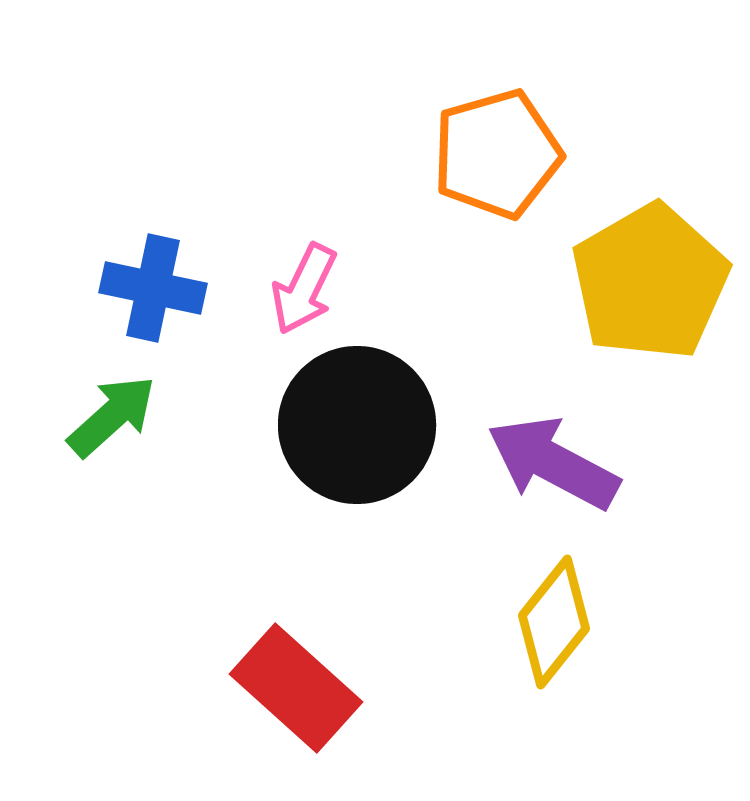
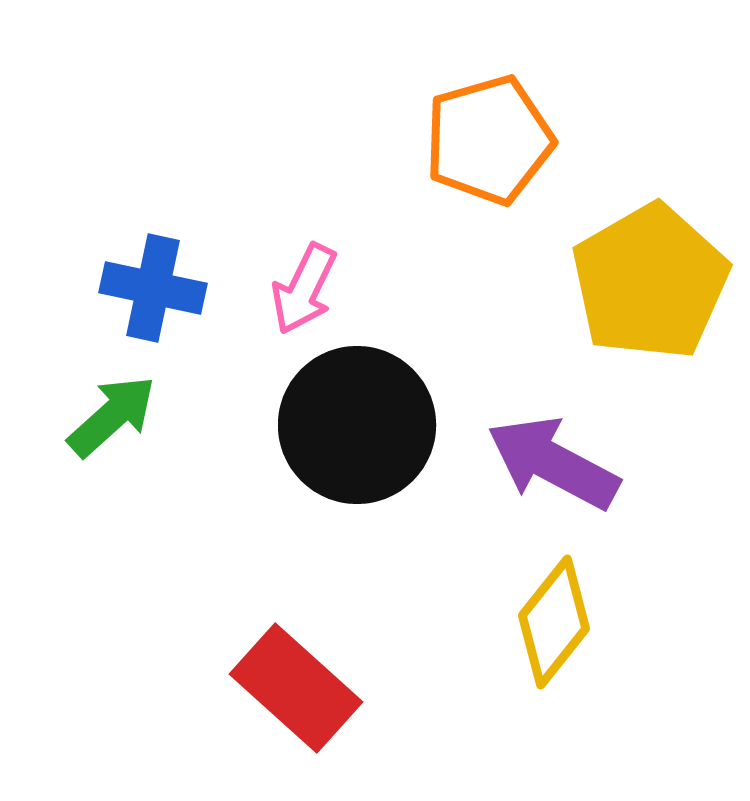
orange pentagon: moved 8 px left, 14 px up
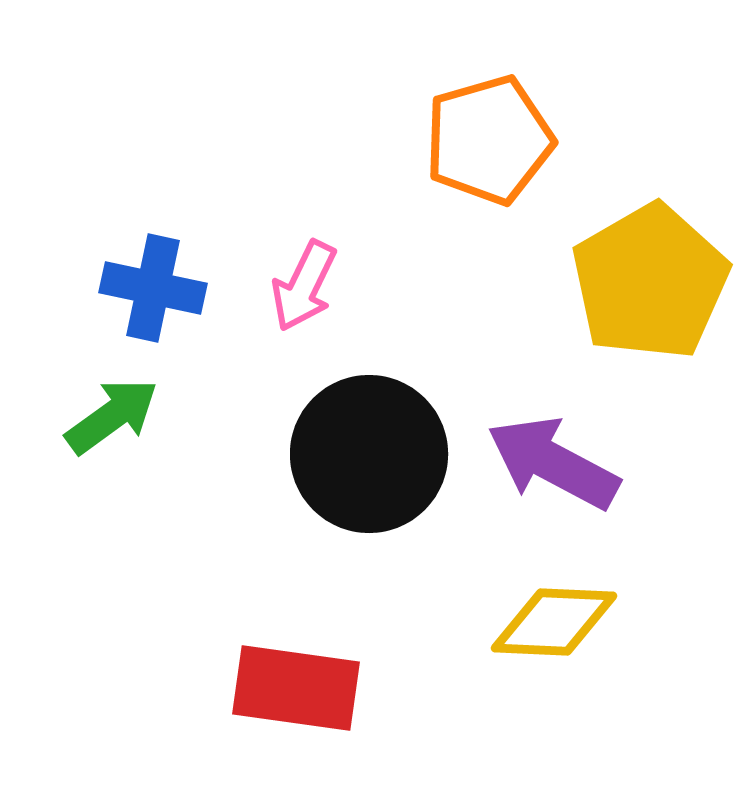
pink arrow: moved 3 px up
green arrow: rotated 6 degrees clockwise
black circle: moved 12 px right, 29 px down
yellow diamond: rotated 54 degrees clockwise
red rectangle: rotated 34 degrees counterclockwise
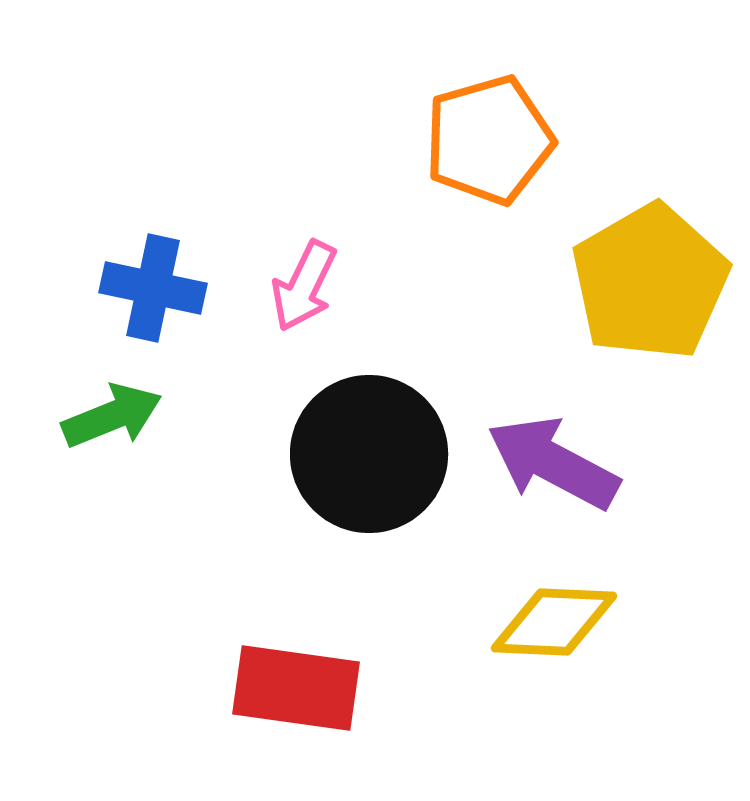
green arrow: rotated 14 degrees clockwise
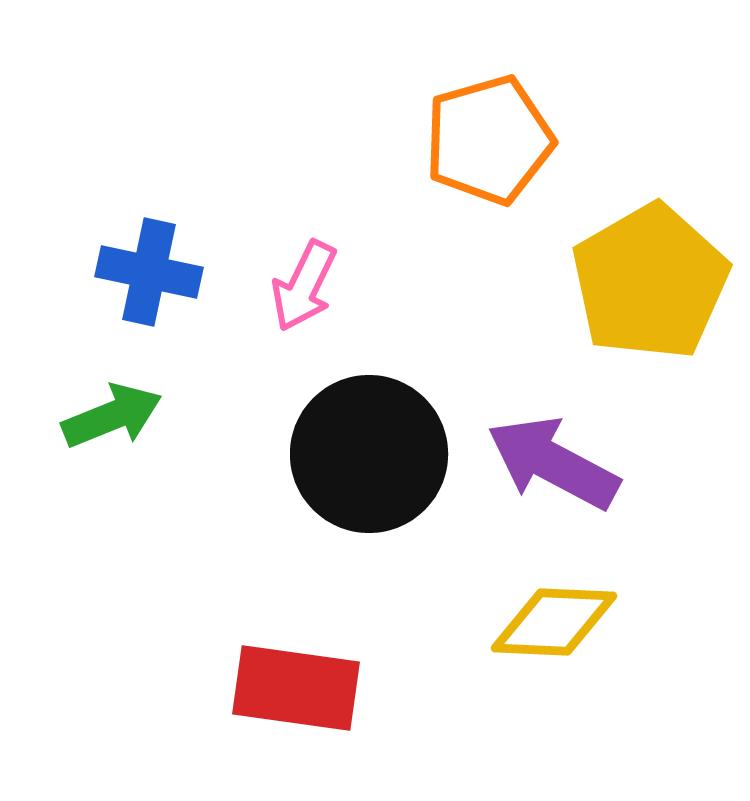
blue cross: moved 4 px left, 16 px up
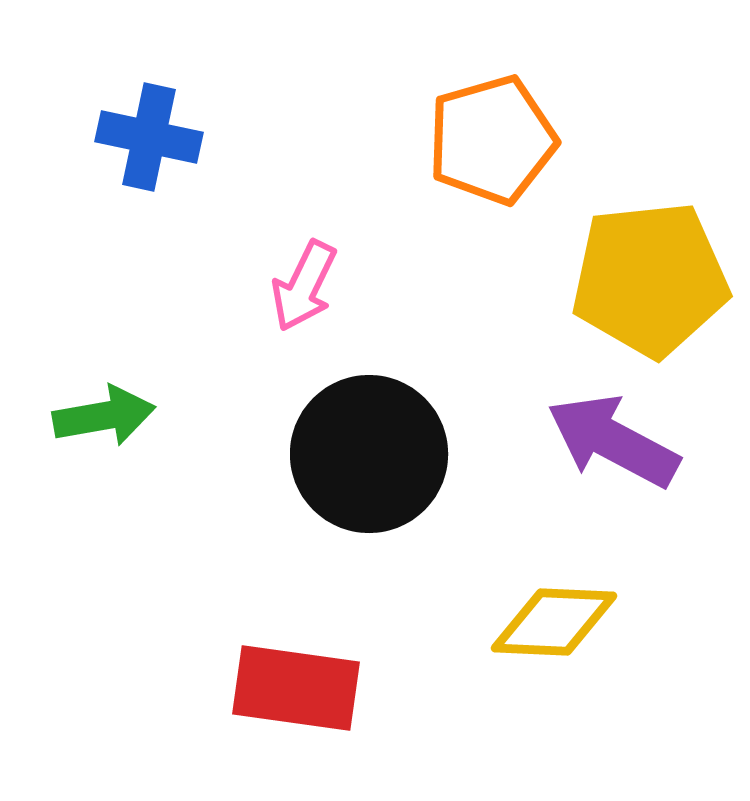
orange pentagon: moved 3 px right
blue cross: moved 135 px up
yellow pentagon: moved 3 px up; rotated 24 degrees clockwise
green arrow: moved 8 px left; rotated 12 degrees clockwise
purple arrow: moved 60 px right, 22 px up
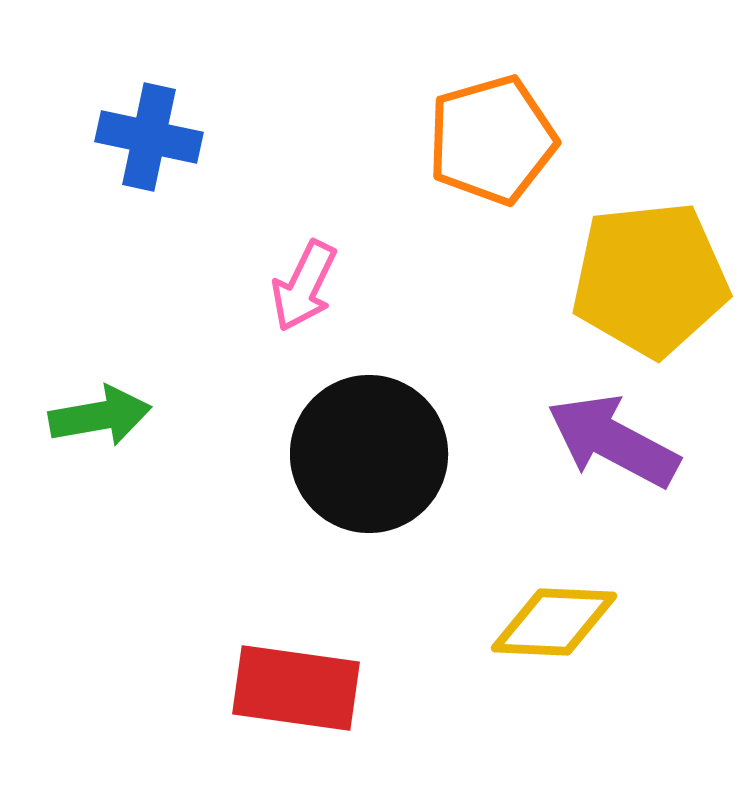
green arrow: moved 4 px left
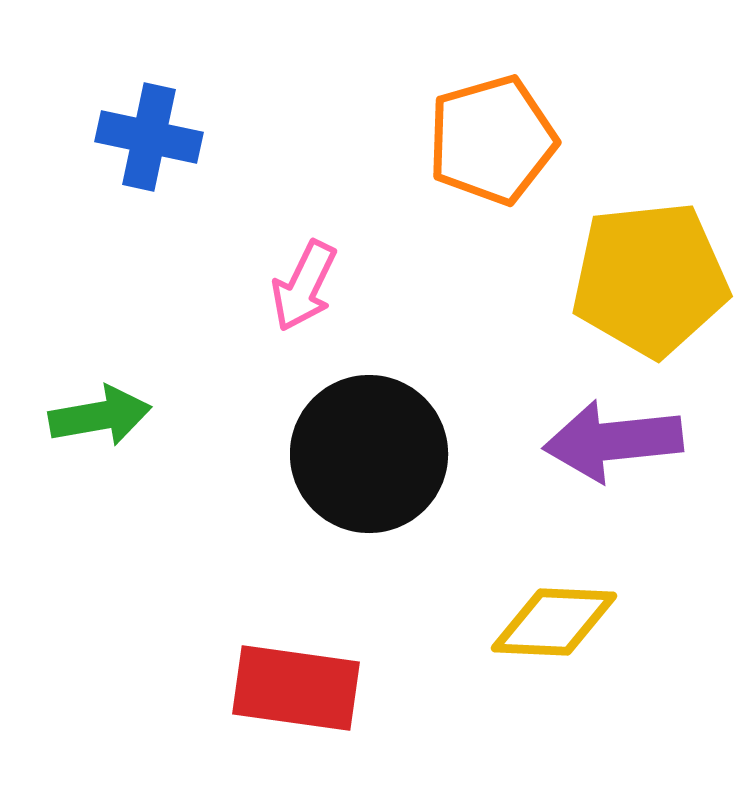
purple arrow: rotated 34 degrees counterclockwise
